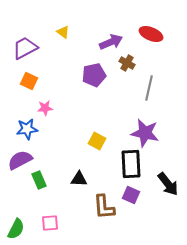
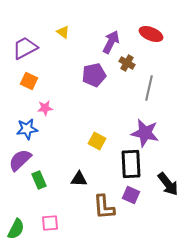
purple arrow: rotated 40 degrees counterclockwise
purple semicircle: rotated 15 degrees counterclockwise
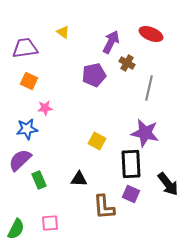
purple trapezoid: rotated 20 degrees clockwise
purple square: moved 1 px up
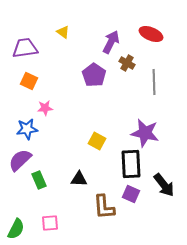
purple pentagon: rotated 25 degrees counterclockwise
gray line: moved 5 px right, 6 px up; rotated 15 degrees counterclockwise
black arrow: moved 4 px left, 1 px down
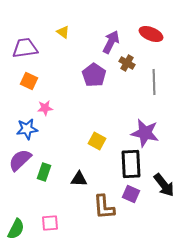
green rectangle: moved 5 px right, 8 px up; rotated 42 degrees clockwise
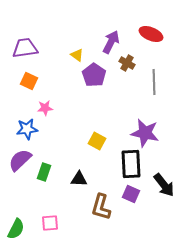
yellow triangle: moved 14 px right, 23 px down
brown L-shape: moved 3 px left; rotated 20 degrees clockwise
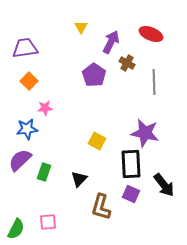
yellow triangle: moved 4 px right, 28 px up; rotated 24 degrees clockwise
orange square: rotated 18 degrees clockwise
black triangle: rotated 48 degrees counterclockwise
pink square: moved 2 px left, 1 px up
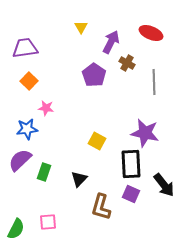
red ellipse: moved 1 px up
pink star: moved 1 px right; rotated 14 degrees clockwise
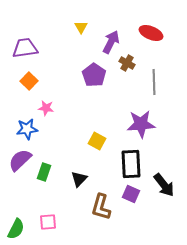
purple star: moved 4 px left, 9 px up; rotated 16 degrees counterclockwise
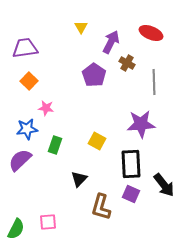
green rectangle: moved 11 px right, 27 px up
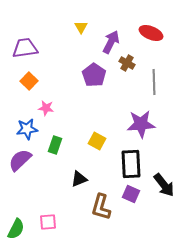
black triangle: rotated 24 degrees clockwise
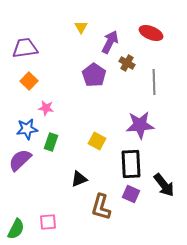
purple arrow: moved 1 px left
purple star: moved 1 px left, 1 px down
green rectangle: moved 4 px left, 3 px up
